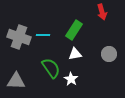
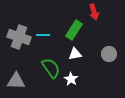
red arrow: moved 8 px left
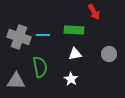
red arrow: rotated 14 degrees counterclockwise
green rectangle: rotated 60 degrees clockwise
green semicircle: moved 11 px left, 1 px up; rotated 25 degrees clockwise
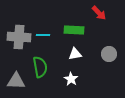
red arrow: moved 5 px right, 1 px down; rotated 14 degrees counterclockwise
gray cross: rotated 15 degrees counterclockwise
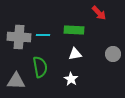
gray circle: moved 4 px right
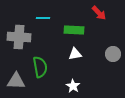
cyan line: moved 17 px up
white star: moved 2 px right, 7 px down
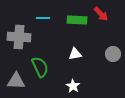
red arrow: moved 2 px right, 1 px down
green rectangle: moved 3 px right, 10 px up
green semicircle: rotated 15 degrees counterclockwise
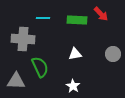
gray cross: moved 4 px right, 2 px down
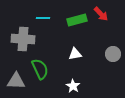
green rectangle: rotated 18 degrees counterclockwise
green semicircle: moved 2 px down
